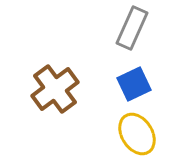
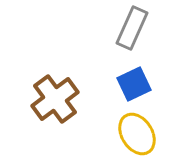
brown cross: moved 10 px down
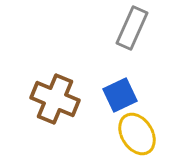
blue square: moved 14 px left, 11 px down
brown cross: rotated 30 degrees counterclockwise
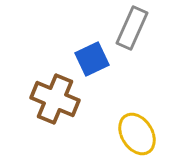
blue square: moved 28 px left, 36 px up
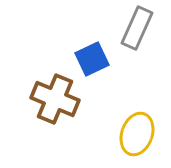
gray rectangle: moved 5 px right
yellow ellipse: rotated 51 degrees clockwise
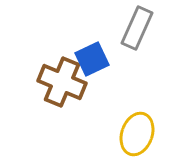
brown cross: moved 7 px right, 17 px up
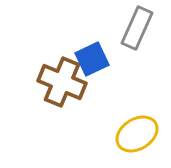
yellow ellipse: rotated 39 degrees clockwise
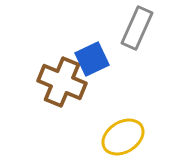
yellow ellipse: moved 14 px left, 3 px down
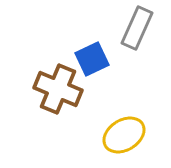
brown cross: moved 4 px left, 7 px down
yellow ellipse: moved 1 px right, 2 px up
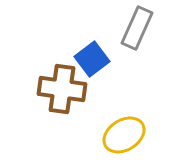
blue square: rotated 12 degrees counterclockwise
brown cross: moved 4 px right; rotated 15 degrees counterclockwise
